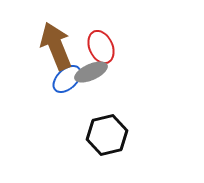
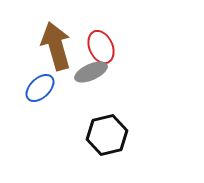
brown arrow: rotated 6 degrees clockwise
blue ellipse: moved 27 px left, 9 px down
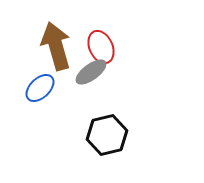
gray ellipse: rotated 12 degrees counterclockwise
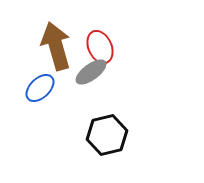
red ellipse: moved 1 px left
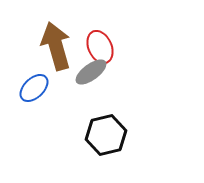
blue ellipse: moved 6 px left
black hexagon: moved 1 px left
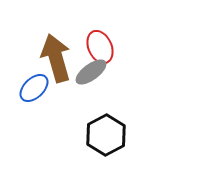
brown arrow: moved 12 px down
black hexagon: rotated 15 degrees counterclockwise
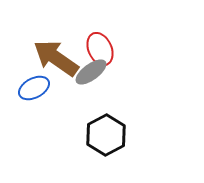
red ellipse: moved 2 px down
brown arrow: rotated 39 degrees counterclockwise
blue ellipse: rotated 16 degrees clockwise
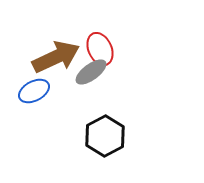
brown arrow: moved 1 px up; rotated 120 degrees clockwise
blue ellipse: moved 3 px down
black hexagon: moved 1 px left, 1 px down
